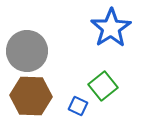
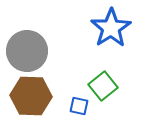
blue square: moved 1 px right; rotated 12 degrees counterclockwise
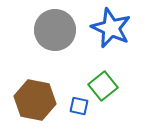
blue star: rotated 15 degrees counterclockwise
gray circle: moved 28 px right, 21 px up
brown hexagon: moved 4 px right, 4 px down; rotated 9 degrees clockwise
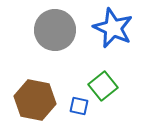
blue star: moved 2 px right
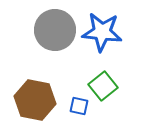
blue star: moved 11 px left, 4 px down; rotated 18 degrees counterclockwise
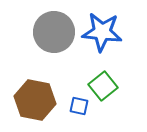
gray circle: moved 1 px left, 2 px down
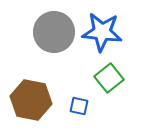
green square: moved 6 px right, 8 px up
brown hexagon: moved 4 px left
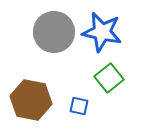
blue star: rotated 6 degrees clockwise
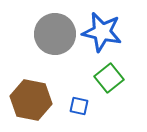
gray circle: moved 1 px right, 2 px down
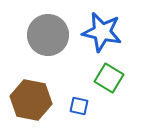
gray circle: moved 7 px left, 1 px down
green square: rotated 20 degrees counterclockwise
